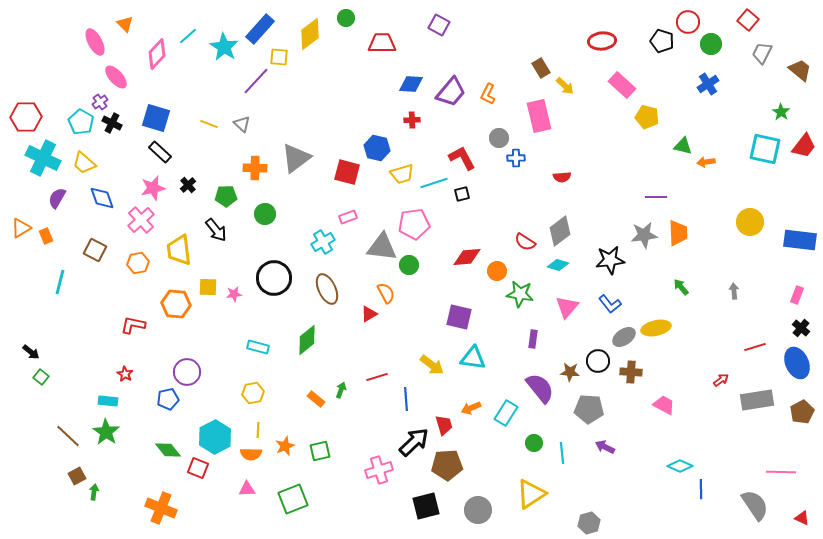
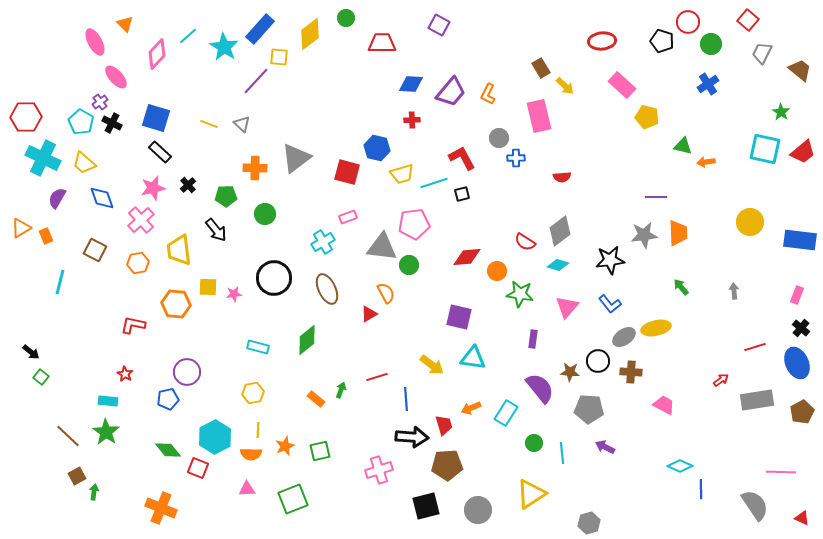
red trapezoid at (804, 146): moved 1 px left, 6 px down; rotated 12 degrees clockwise
black arrow at (414, 442): moved 2 px left, 5 px up; rotated 48 degrees clockwise
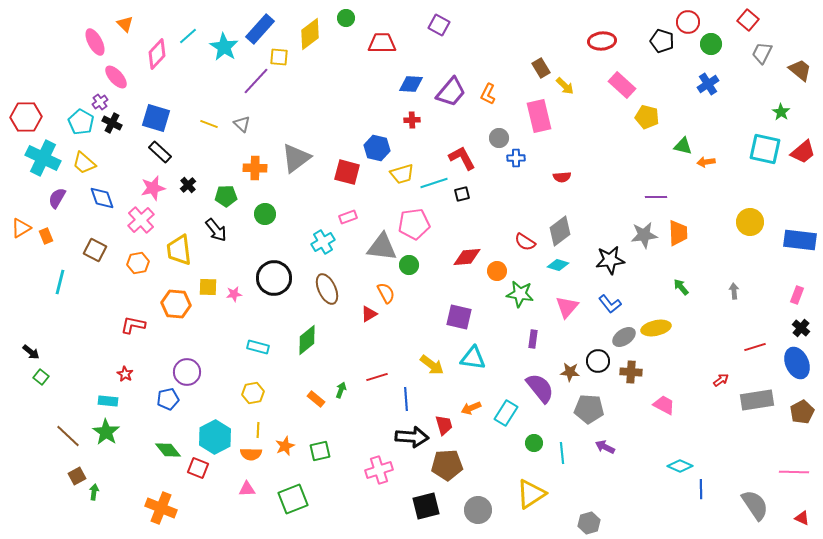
pink line at (781, 472): moved 13 px right
